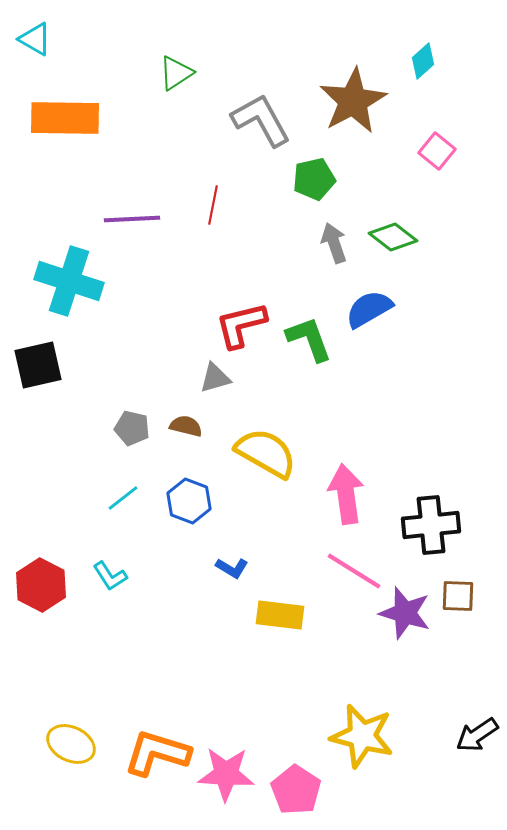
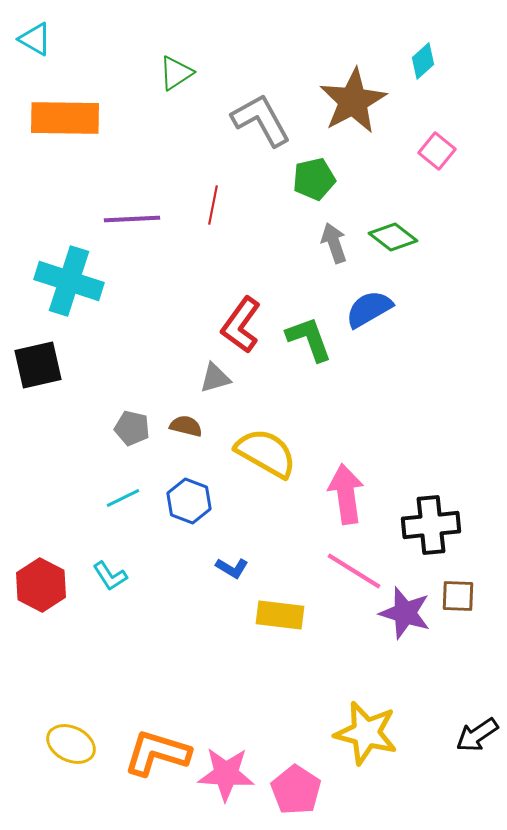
red L-shape: rotated 40 degrees counterclockwise
cyan line: rotated 12 degrees clockwise
yellow star: moved 4 px right, 3 px up
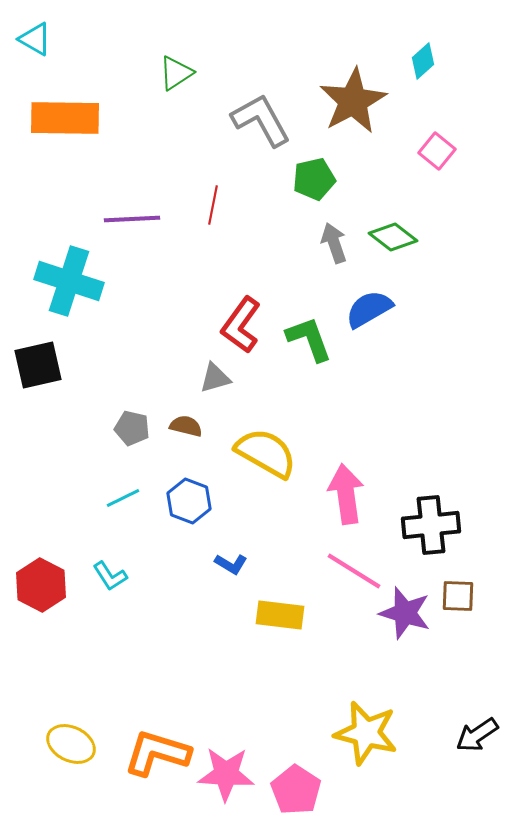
blue L-shape: moved 1 px left, 4 px up
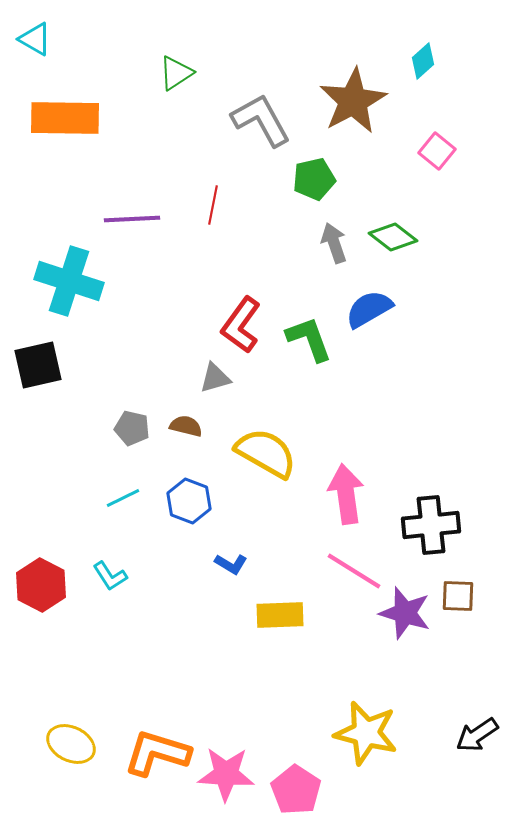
yellow rectangle: rotated 9 degrees counterclockwise
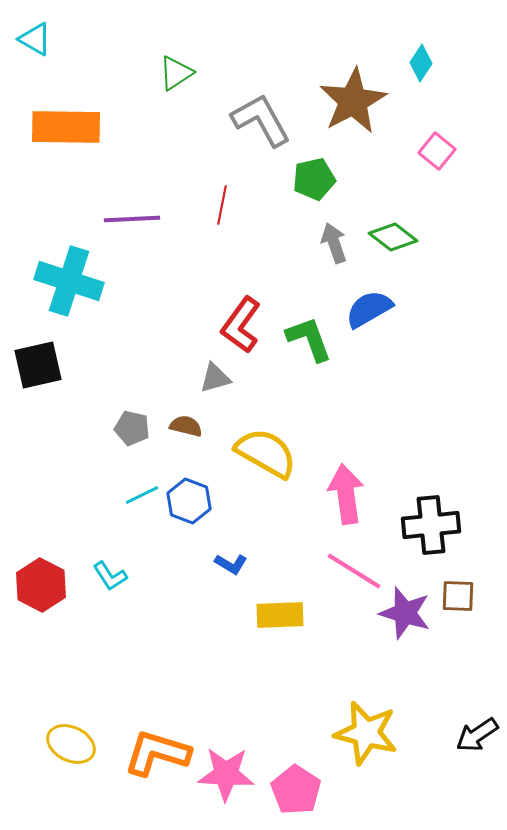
cyan diamond: moved 2 px left, 2 px down; rotated 15 degrees counterclockwise
orange rectangle: moved 1 px right, 9 px down
red line: moved 9 px right
cyan line: moved 19 px right, 3 px up
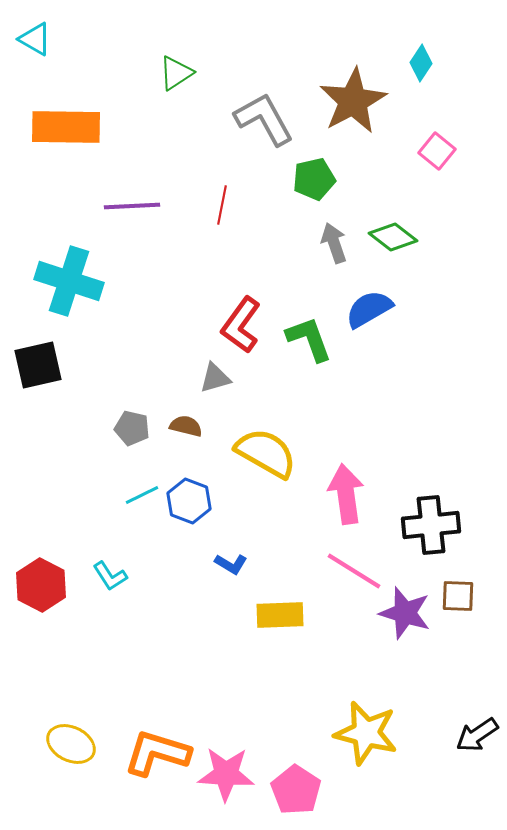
gray L-shape: moved 3 px right, 1 px up
purple line: moved 13 px up
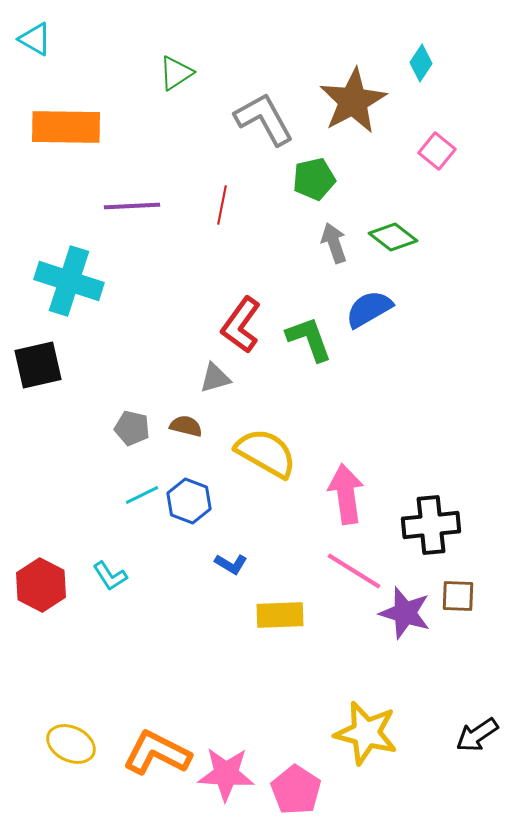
orange L-shape: rotated 10 degrees clockwise
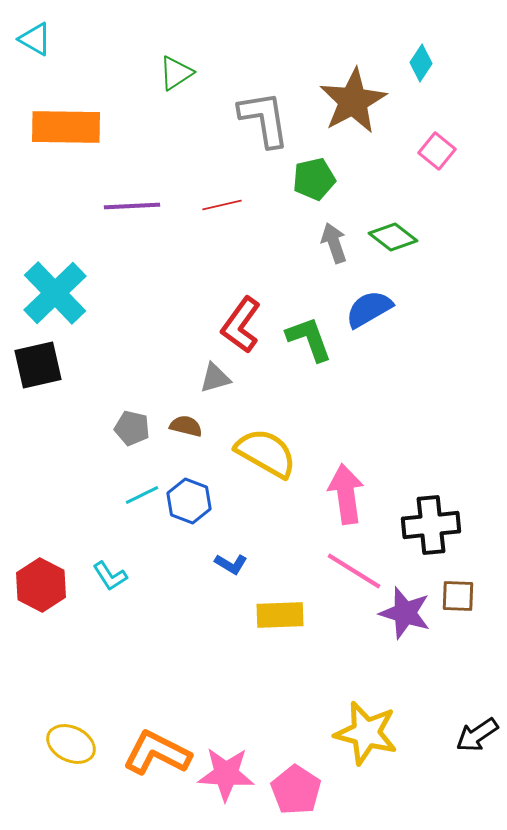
gray L-shape: rotated 20 degrees clockwise
red line: rotated 66 degrees clockwise
cyan cross: moved 14 px left, 12 px down; rotated 28 degrees clockwise
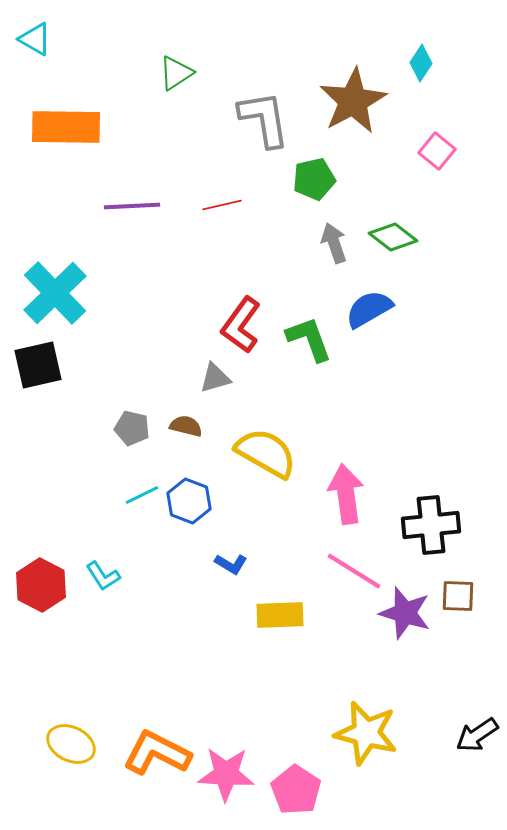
cyan L-shape: moved 7 px left
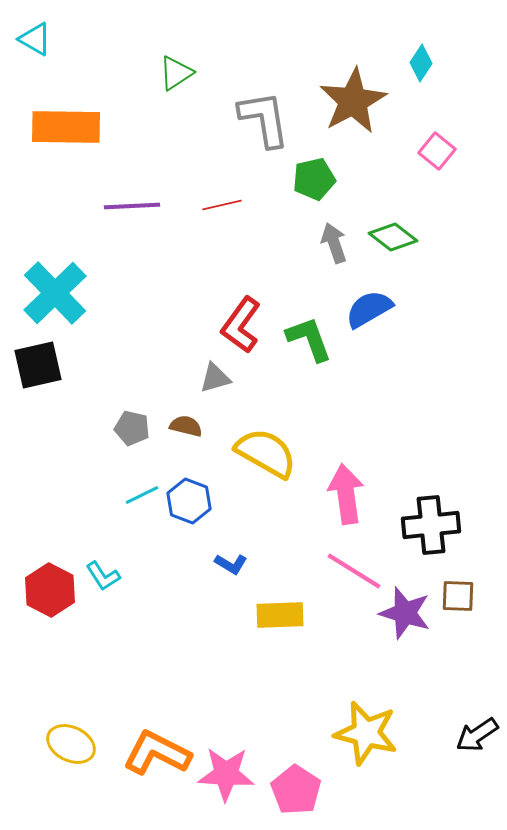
red hexagon: moved 9 px right, 5 px down
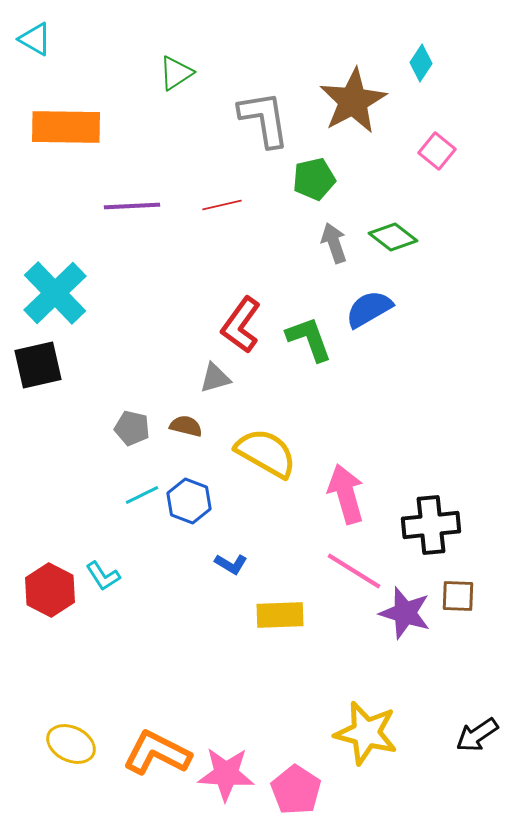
pink arrow: rotated 8 degrees counterclockwise
